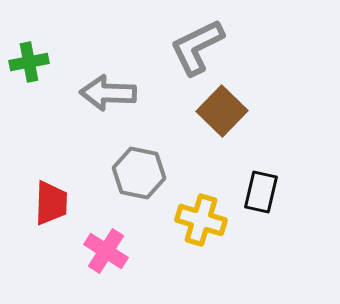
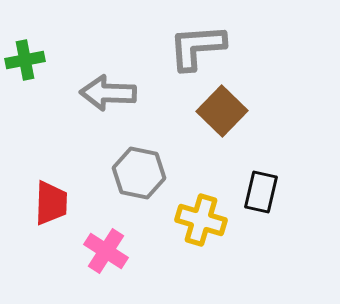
gray L-shape: rotated 22 degrees clockwise
green cross: moved 4 px left, 2 px up
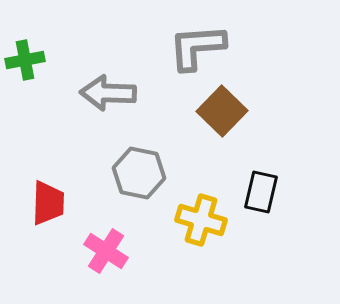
red trapezoid: moved 3 px left
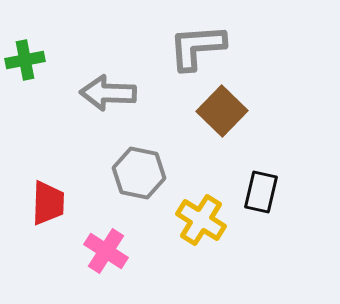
yellow cross: rotated 15 degrees clockwise
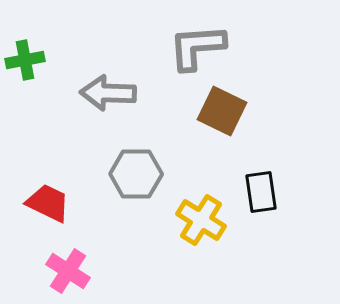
brown square: rotated 18 degrees counterclockwise
gray hexagon: moved 3 px left, 1 px down; rotated 12 degrees counterclockwise
black rectangle: rotated 21 degrees counterclockwise
red trapezoid: rotated 66 degrees counterclockwise
pink cross: moved 38 px left, 20 px down
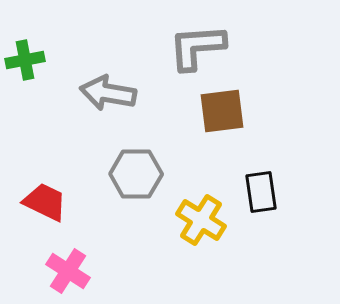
gray arrow: rotated 8 degrees clockwise
brown square: rotated 33 degrees counterclockwise
red trapezoid: moved 3 px left, 1 px up
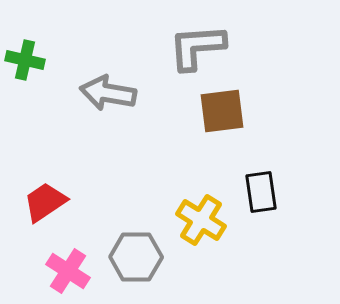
green cross: rotated 24 degrees clockwise
gray hexagon: moved 83 px down
red trapezoid: rotated 60 degrees counterclockwise
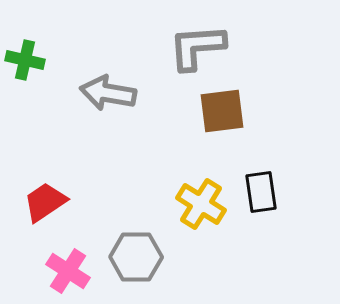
yellow cross: moved 16 px up
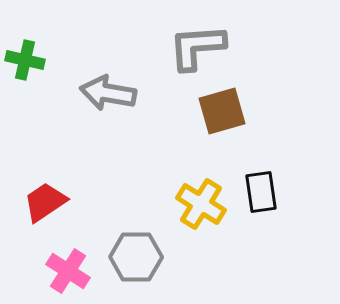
brown square: rotated 9 degrees counterclockwise
